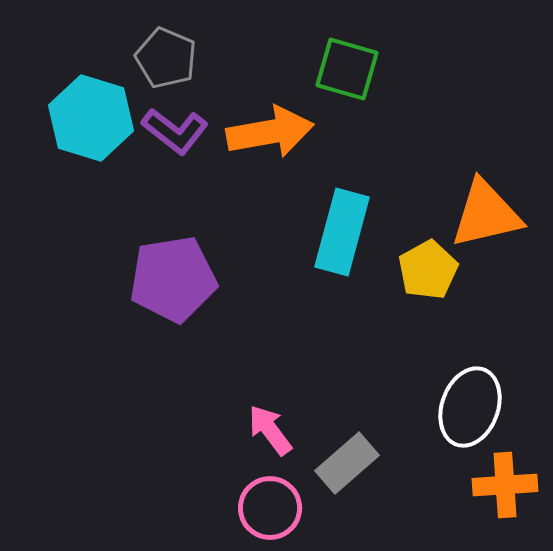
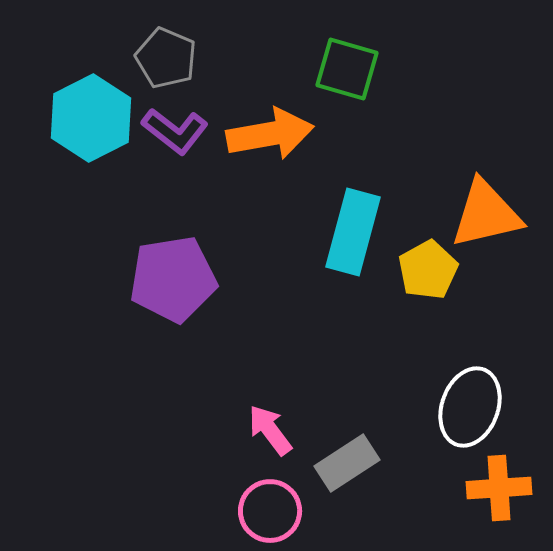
cyan hexagon: rotated 16 degrees clockwise
orange arrow: moved 2 px down
cyan rectangle: moved 11 px right
gray rectangle: rotated 8 degrees clockwise
orange cross: moved 6 px left, 3 px down
pink circle: moved 3 px down
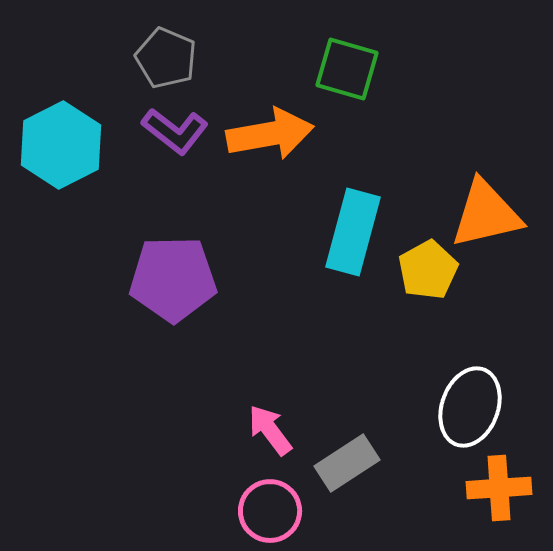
cyan hexagon: moved 30 px left, 27 px down
purple pentagon: rotated 8 degrees clockwise
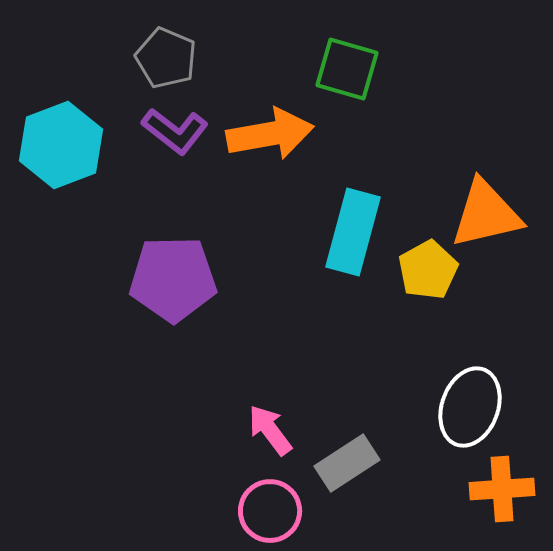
cyan hexagon: rotated 6 degrees clockwise
orange cross: moved 3 px right, 1 px down
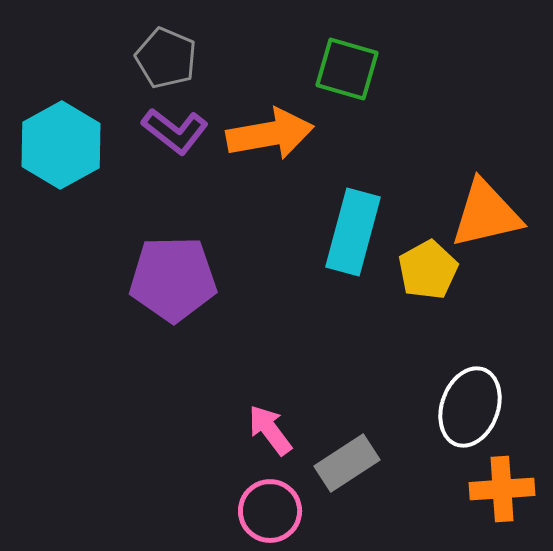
cyan hexagon: rotated 8 degrees counterclockwise
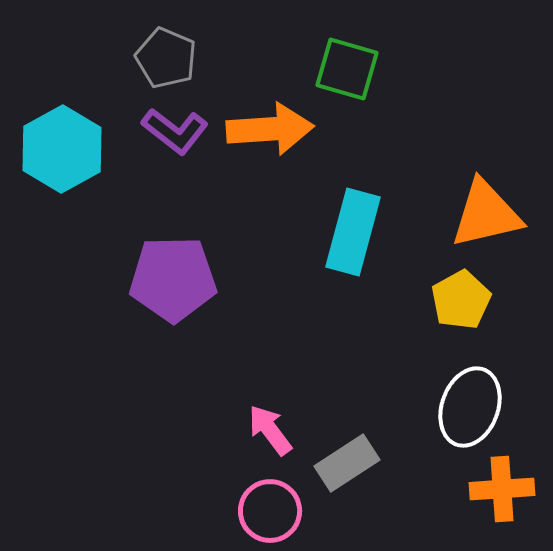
orange arrow: moved 5 px up; rotated 6 degrees clockwise
cyan hexagon: moved 1 px right, 4 px down
yellow pentagon: moved 33 px right, 30 px down
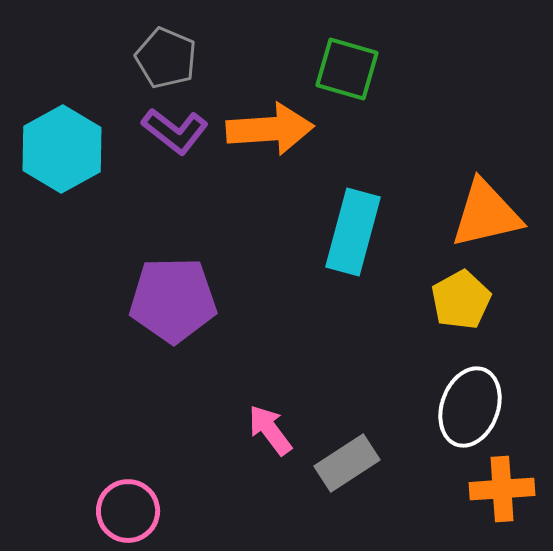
purple pentagon: moved 21 px down
pink circle: moved 142 px left
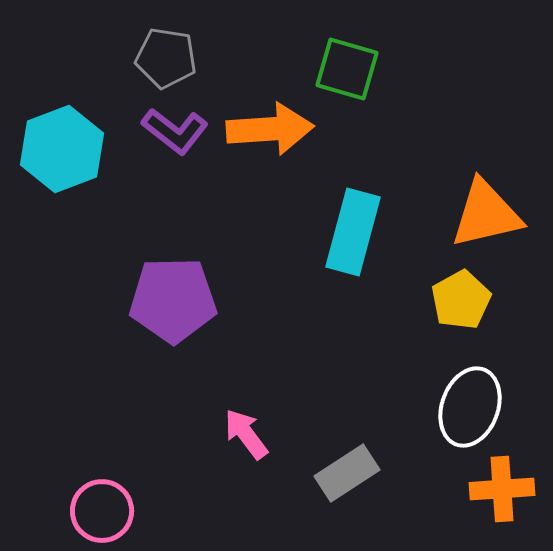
gray pentagon: rotated 14 degrees counterclockwise
cyan hexagon: rotated 8 degrees clockwise
pink arrow: moved 24 px left, 4 px down
gray rectangle: moved 10 px down
pink circle: moved 26 px left
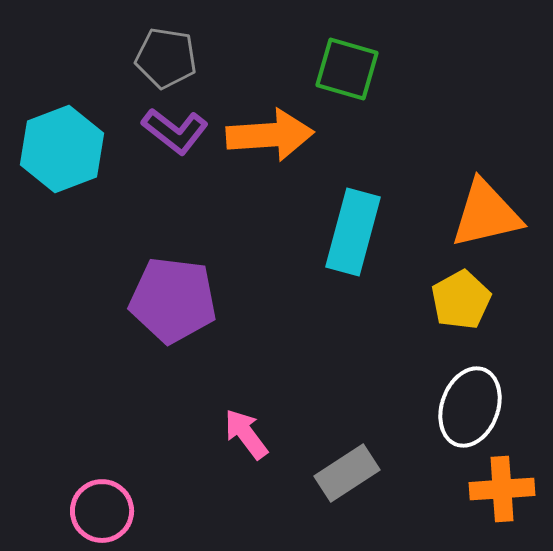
orange arrow: moved 6 px down
purple pentagon: rotated 8 degrees clockwise
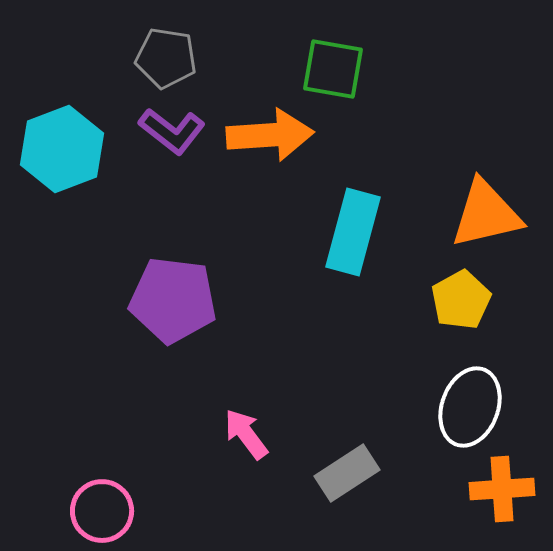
green square: moved 14 px left; rotated 6 degrees counterclockwise
purple L-shape: moved 3 px left
